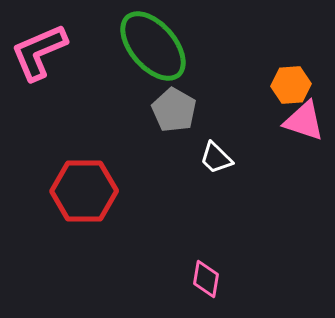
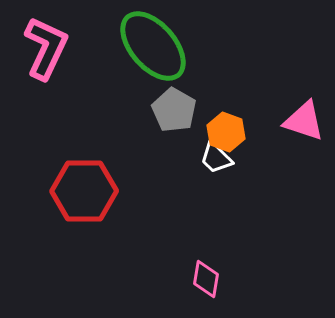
pink L-shape: moved 7 px right, 4 px up; rotated 138 degrees clockwise
orange hexagon: moved 65 px left, 47 px down; rotated 24 degrees clockwise
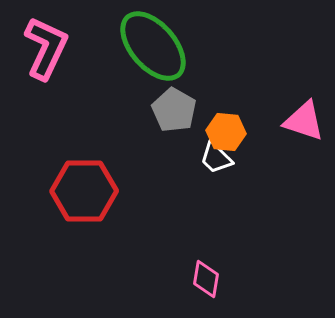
orange hexagon: rotated 15 degrees counterclockwise
